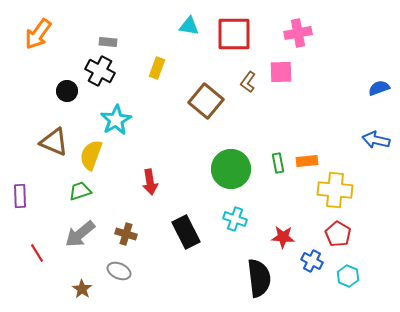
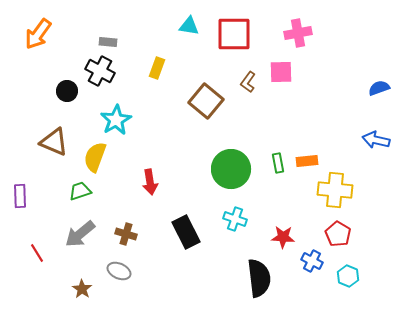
yellow semicircle: moved 4 px right, 2 px down
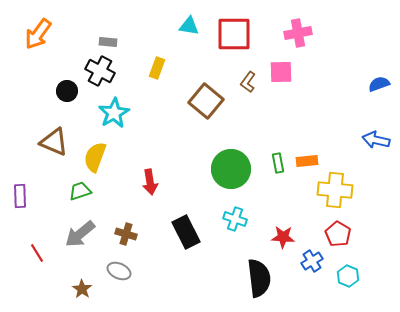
blue semicircle: moved 4 px up
cyan star: moved 2 px left, 7 px up
blue cross: rotated 30 degrees clockwise
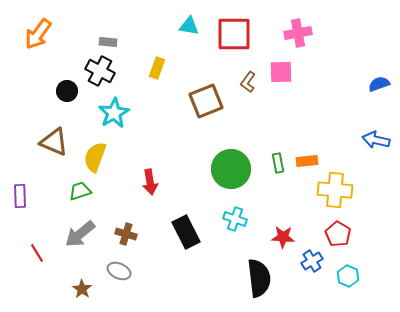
brown square: rotated 28 degrees clockwise
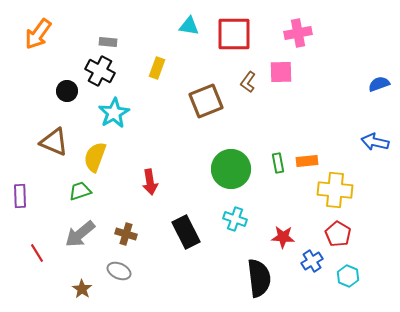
blue arrow: moved 1 px left, 2 px down
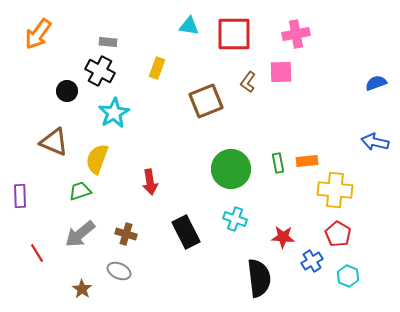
pink cross: moved 2 px left, 1 px down
blue semicircle: moved 3 px left, 1 px up
yellow semicircle: moved 2 px right, 2 px down
